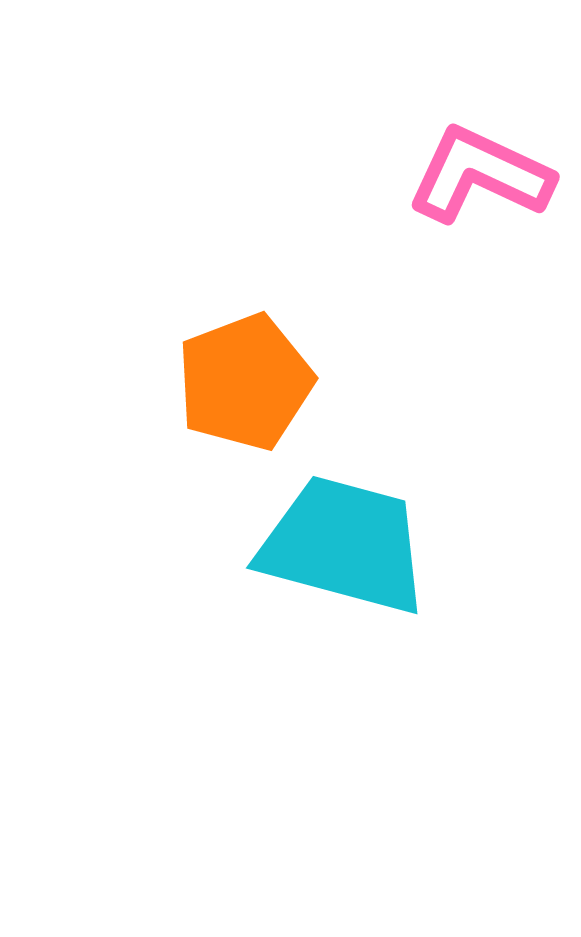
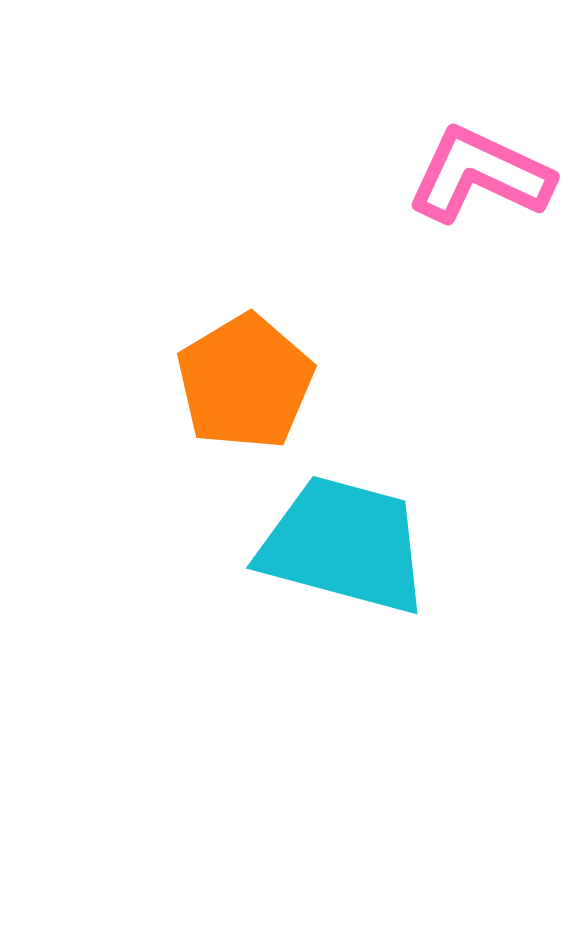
orange pentagon: rotated 10 degrees counterclockwise
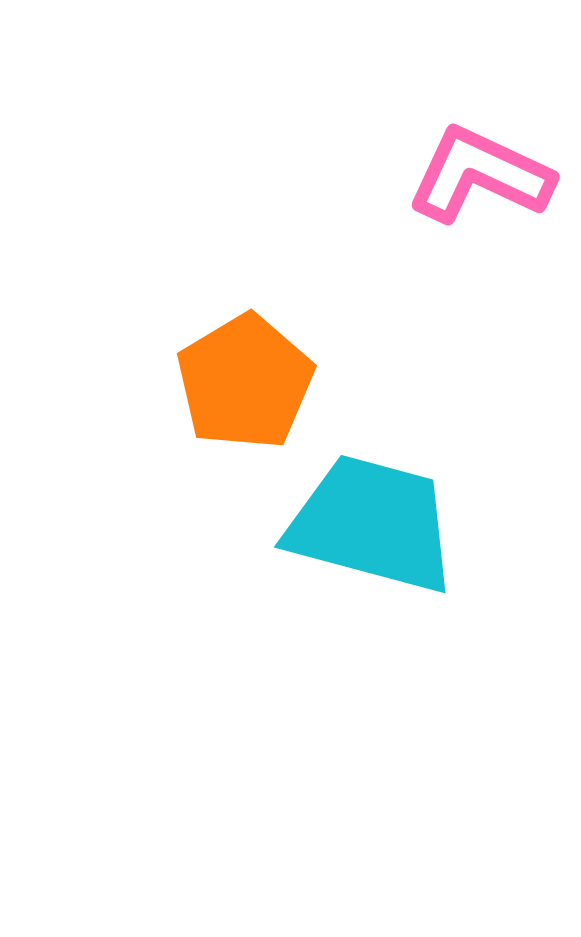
cyan trapezoid: moved 28 px right, 21 px up
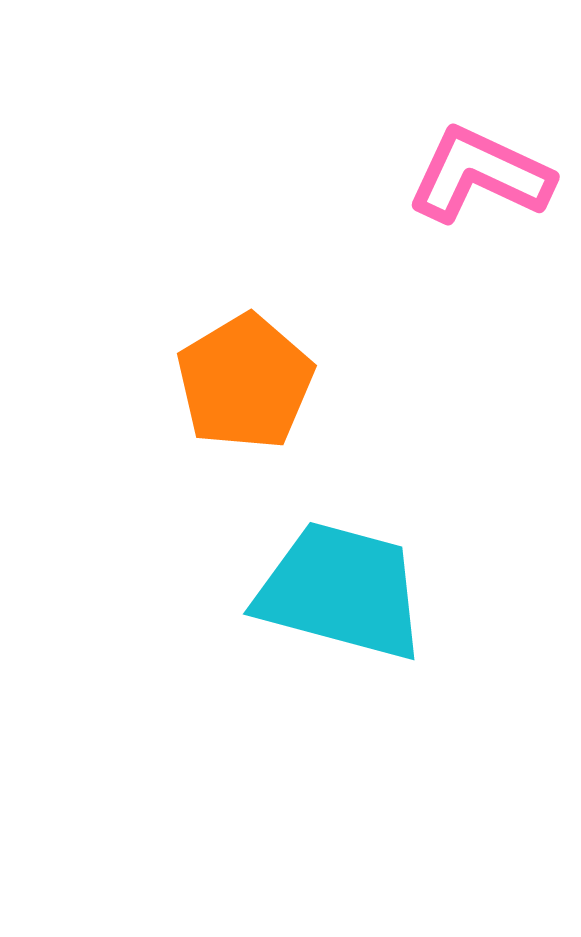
cyan trapezoid: moved 31 px left, 67 px down
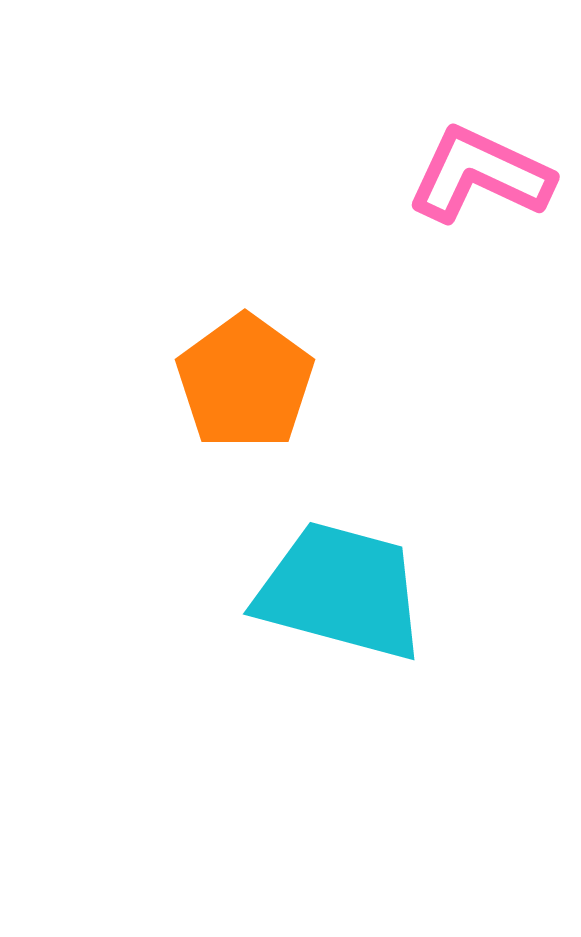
orange pentagon: rotated 5 degrees counterclockwise
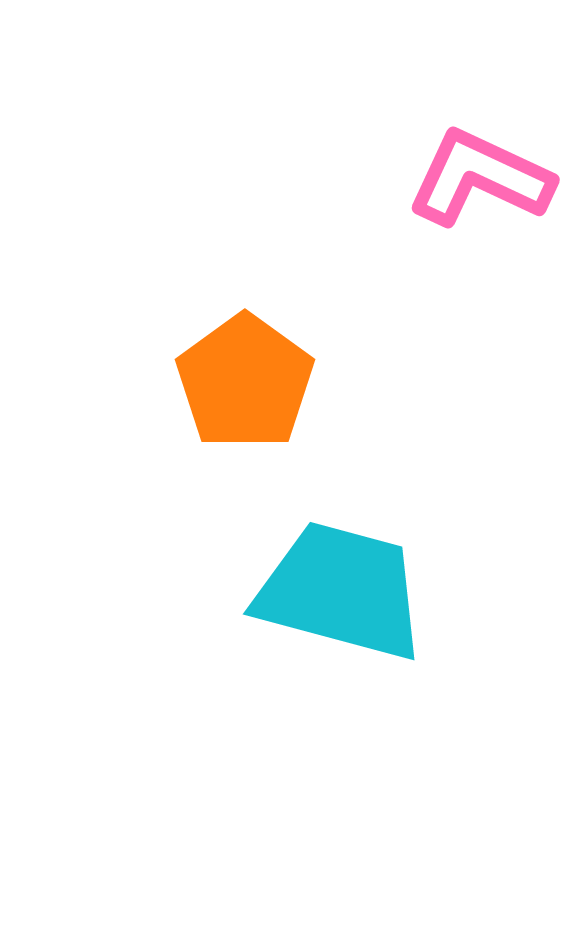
pink L-shape: moved 3 px down
